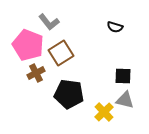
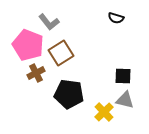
black semicircle: moved 1 px right, 9 px up
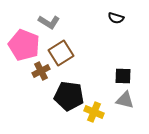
gray L-shape: rotated 20 degrees counterclockwise
pink pentagon: moved 4 px left
brown cross: moved 5 px right, 2 px up
black pentagon: moved 2 px down
yellow cross: moved 10 px left; rotated 24 degrees counterclockwise
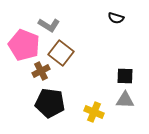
gray L-shape: moved 3 px down
brown square: rotated 20 degrees counterclockwise
black square: moved 2 px right
black pentagon: moved 19 px left, 7 px down
gray triangle: rotated 12 degrees counterclockwise
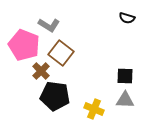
black semicircle: moved 11 px right
brown cross: rotated 18 degrees counterclockwise
black pentagon: moved 5 px right, 7 px up
yellow cross: moved 3 px up
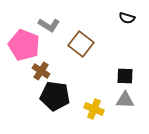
brown square: moved 20 px right, 9 px up
brown cross: rotated 12 degrees counterclockwise
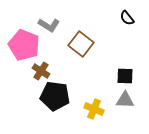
black semicircle: rotated 35 degrees clockwise
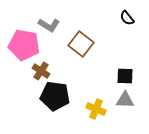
pink pentagon: rotated 12 degrees counterclockwise
yellow cross: moved 2 px right
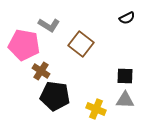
black semicircle: rotated 77 degrees counterclockwise
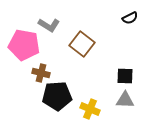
black semicircle: moved 3 px right
brown square: moved 1 px right
brown cross: moved 2 px down; rotated 18 degrees counterclockwise
black pentagon: moved 2 px right; rotated 12 degrees counterclockwise
yellow cross: moved 6 px left
